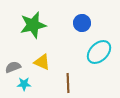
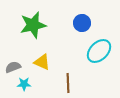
cyan ellipse: moved 1 px up
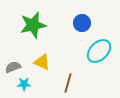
brown line: rotated 18 degrees clockwise
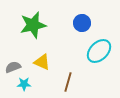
brown line: moved 1 px up
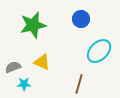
blue circle: moved 1 px left, 4 px up
brown line: moved 11 px right, 2 px down
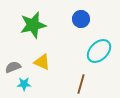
brown line: moved 2 px right
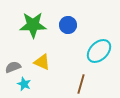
blue circle: moved 13 px left, 6 px down
green star: rotated 12 degrees clockwise
cyan star: rotated 24 degrees clockwise
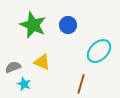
green star: rotated 24 degrees clockwise
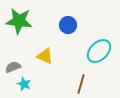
green star: moved 14 px left, 4 px up; rotated 16 degrees counterclockwise
yellow triangle: moved 3 px right, 6 px up
